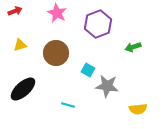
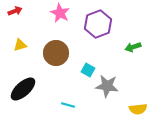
pink star: moved 3 px right
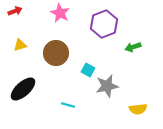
purple hexagon: moved 6 px right
gray star: rotated 20 degrees counterclockwise
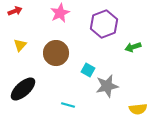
pink star: rotated 18 degrees clockwise
yellow triangle: rotated 32 degrees counterclockwise
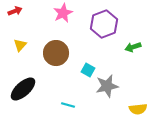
pink star: moved 3 px right
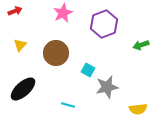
green arrow: moved 8 px right, 2 px up
gray star: moved 1 px down
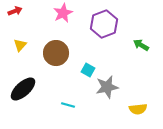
green arrow: rotated 49 degrees clockwise
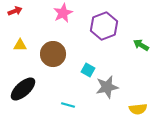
purple hexagon: moved 2 px down
yellow triangle: rotated 48 degrees clockwise
brown circle: moved 3 px left, 1 px down
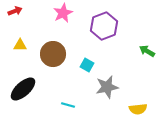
green arrow: moved 6 px right, 6 px down
cyan square: moved 1 px left, 5 px up
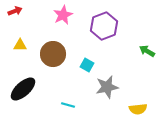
pink star: moved 2 px down
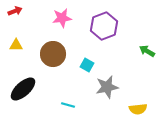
pink star: moved 1 px left, 3 px down; rotated 18 degrees clockwise
yellow triangle: moved 4 px left
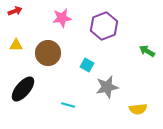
brown circle: moved 5 px left, 1 px up
black ellipse: rotated 8 degrees counterclockwise
